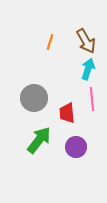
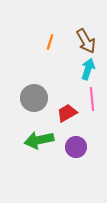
red trapezoid: rotated 65 degrees clockwise
green arrow: rotated 140 degrees counterclockwise
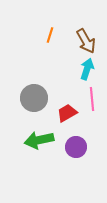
orange line: moved 7 px up
cyan arrow: moved 1 px left
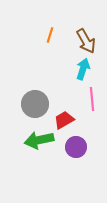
cyan arrow: moved 4 px left
gray circle: moved 1 px right, 6 px down
red trapezoid: moved 3 px left, 7 px down
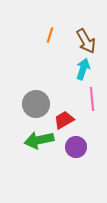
gray circle: moved 1 px right
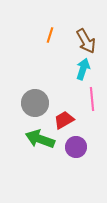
gray circle: moved 1 px left, 1 px up
green arrow: moved 1 px right, 1 px up; rotated 32 degrees clockwise
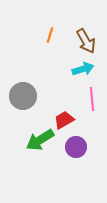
cyan arrow: rotated 55 degrees clockwise
gray circle: moved 12 px left, 7 px up
green arrow: moved 1 px down; rotated 52 degrees counterclockwise
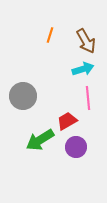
pink line: moved 4 px left, 1 px up
red trapezoid: moved 3 px right, 1 px down
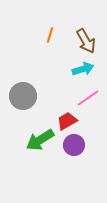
pink line: rotated 60 degrees clockwise
purple circle: moved 2 px left, 2 px up
